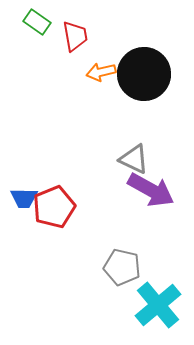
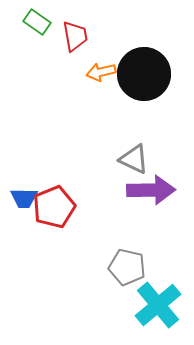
purple arrow: rotated 30 degrees counterclockwise
gray pentagon: moved 5 px right
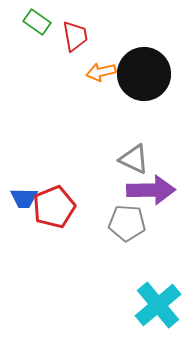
gray pentagon: moved 44 px up; rotated 9 degrees counterclockwise
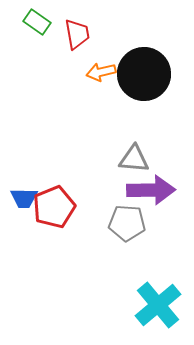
red trapezoid: moved 2 px right, 2 px up
gray triangle: rotated 20 degrees counterclockwise
